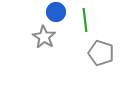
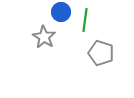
blue circle: moved 5 px right
green line: rotated 15 degrees clockwise
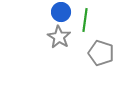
gray star: moved 15 px right
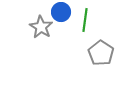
gray star: moved 18 px left, 10 px up
gray pentagon: rotated 15 degrees clockwise
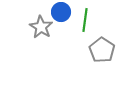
gray pentagon: moved 1 px right, 3 px up
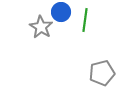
gray pentagon: moved 23 px down; rotated 25 degrees clockwise
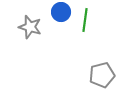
gray star: moved 11 px left; rotated 15 degrees counterclockwise
gray pentagon: moved 2 px down
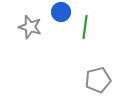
green line: moved 7 px down
gray pentagon: moved 4 px left, 5 px down
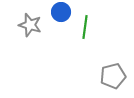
gray star: moved 2 px up
gray pentagon: moved 15 px right, 4 px up
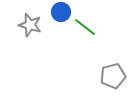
green line: rotated 60 degrees counterclockwise
